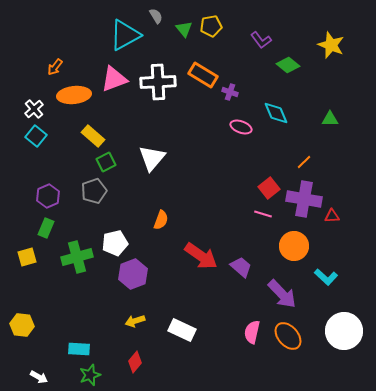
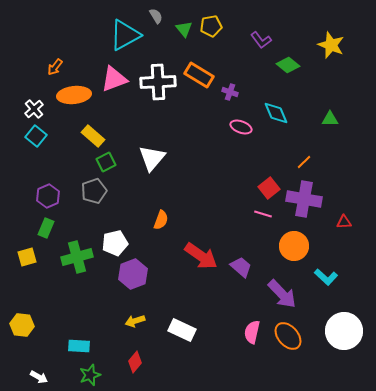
orange rectangle at (203, 75): moved 4 px left
red triangle at (332, 216): moved 12 px right, 6 px down
cyan rectangle at (79, 349): moved 3 px up
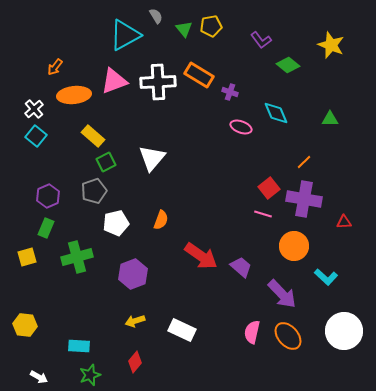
pink triangle at (114, 79): moved 2 px down
white pentagon at (115, 243): moved 1 px right, 20 px up
yellow hexagon at (22, 325): moved 3 px right
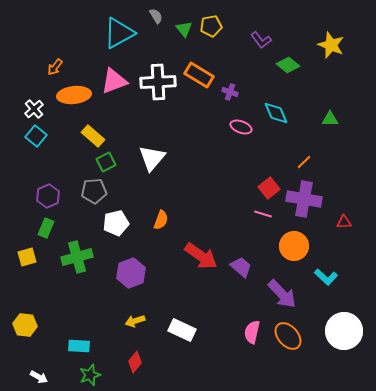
cyan triangle at (125, 35): moved 6 px left, 2 px up
gray pentagon at (94, 191): rotated 15 degrees clockwise
purple hexagon at (133, 274): moved 2 px left, 1 px up
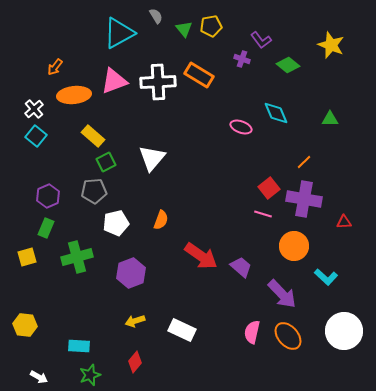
purple cross at (230, 92): moved 12 px right, 33 px up
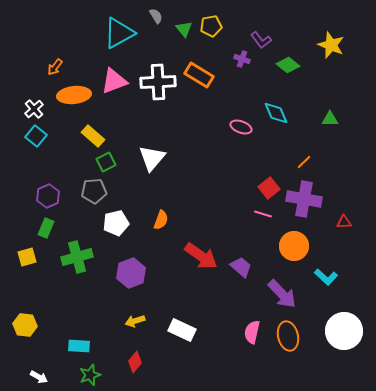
orange ellipse at (288, 336): rotated 28 degrees clockwise
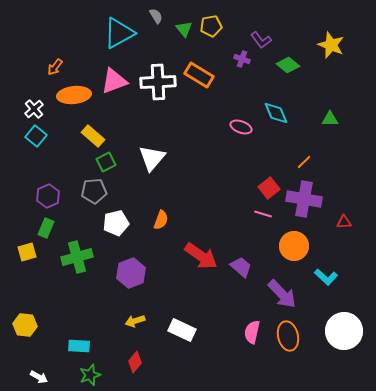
yellow square at (27, 257): moved 5 px up
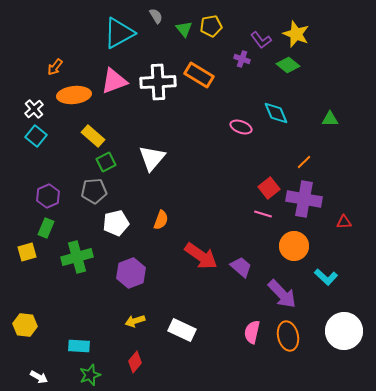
yellow star at (331, 45): moved 35 px left, 11 px up
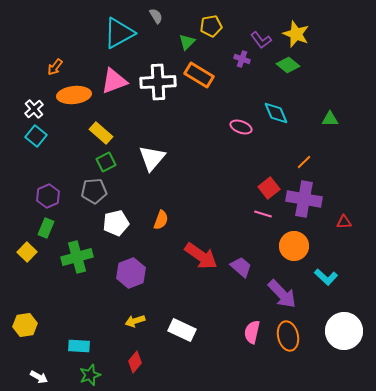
green triangle at (184, 29): moved 3 px right, 13 px down; rotated 24 degrees clockwise
yellow rectangle at (93, 136): moved 8 px right, 3 px up
yellow square at (27, 252): rotated 30 degrees counterclockwise
yellow hexagon at (25, 325): rotated 15 degrees counterclockwise
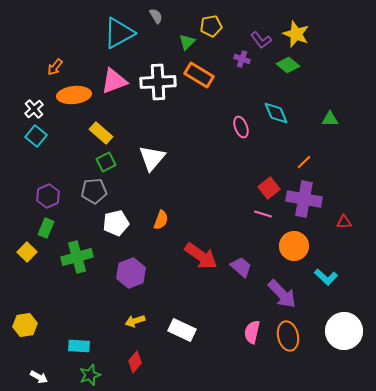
pink ellipse at (241, 127): rotated 50 degrees clockwise
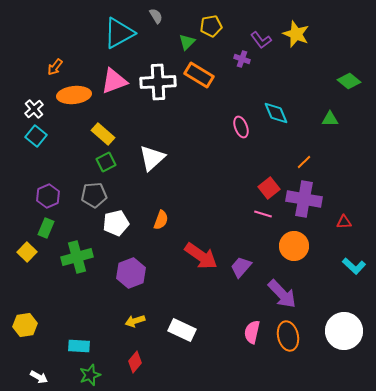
green diamond at (288, 65): moved 61 px right, 16 px down
yellow rectangle at (101, 133): moved 2 px right, 1 px down
white triangle at (152, 158): rotated 8 degrees clockwise
gray pentagon at (94, 191): moved 4 px down
purple trapezoid at (241, 267): rotated 90 degrees counterclockwise
cyan L-shape at (326, 277): moved 28 px right, 11 px up
